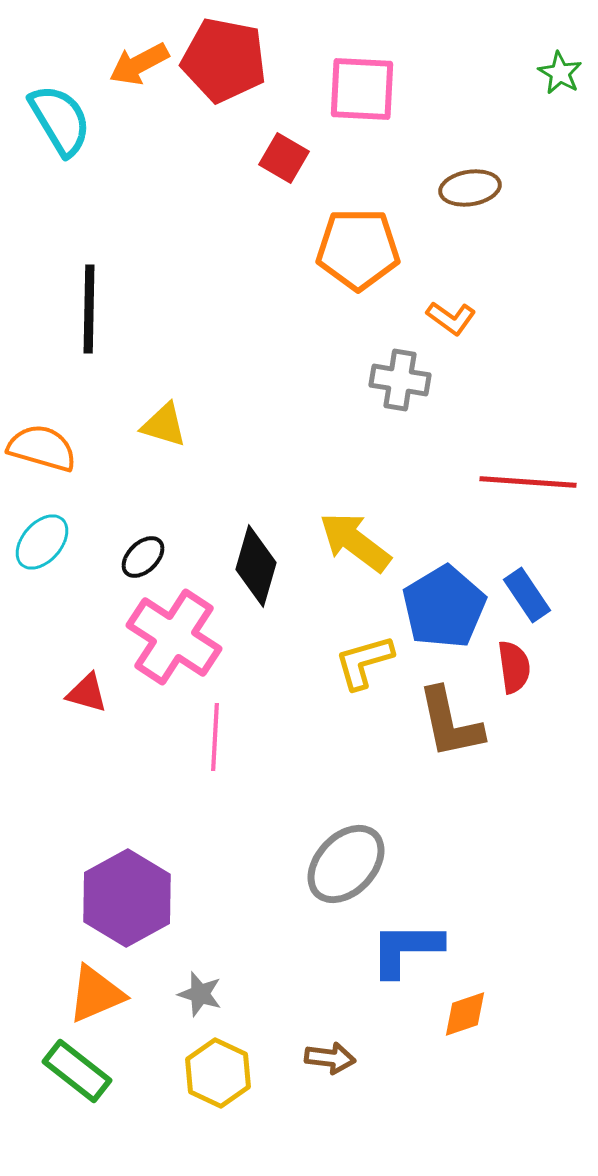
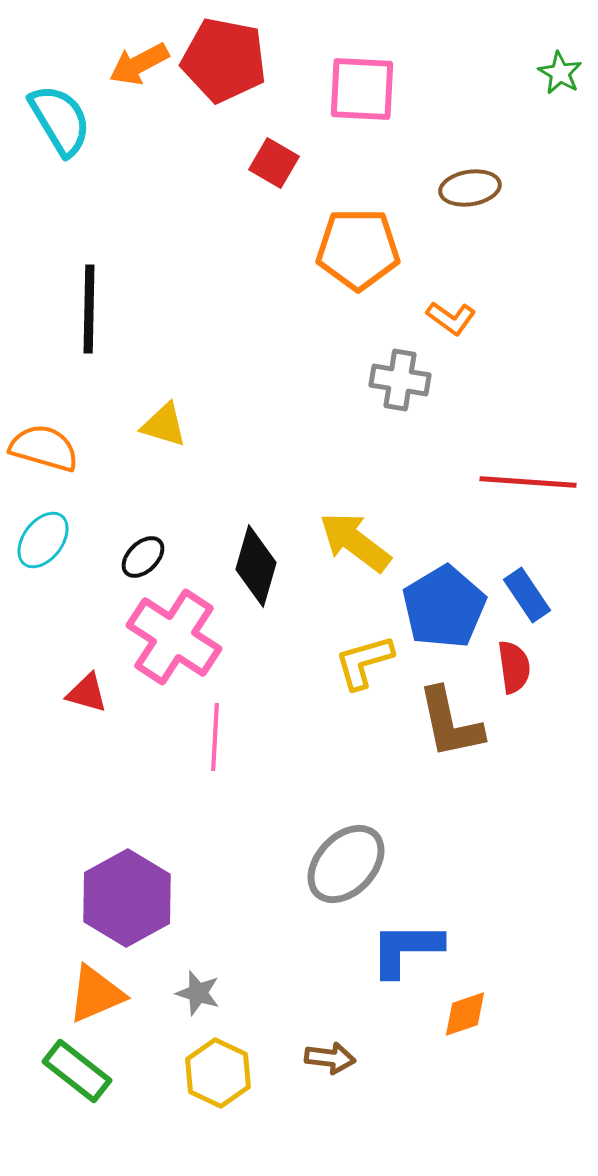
red square: moved 10 px left, 5 px down
orange semicircle: moved 2 px right
cyan ellipse: moved 1 px right, 2 px up; rotated 4 degrees counterclockwise
gray star: moved 2 px left, 1 px up
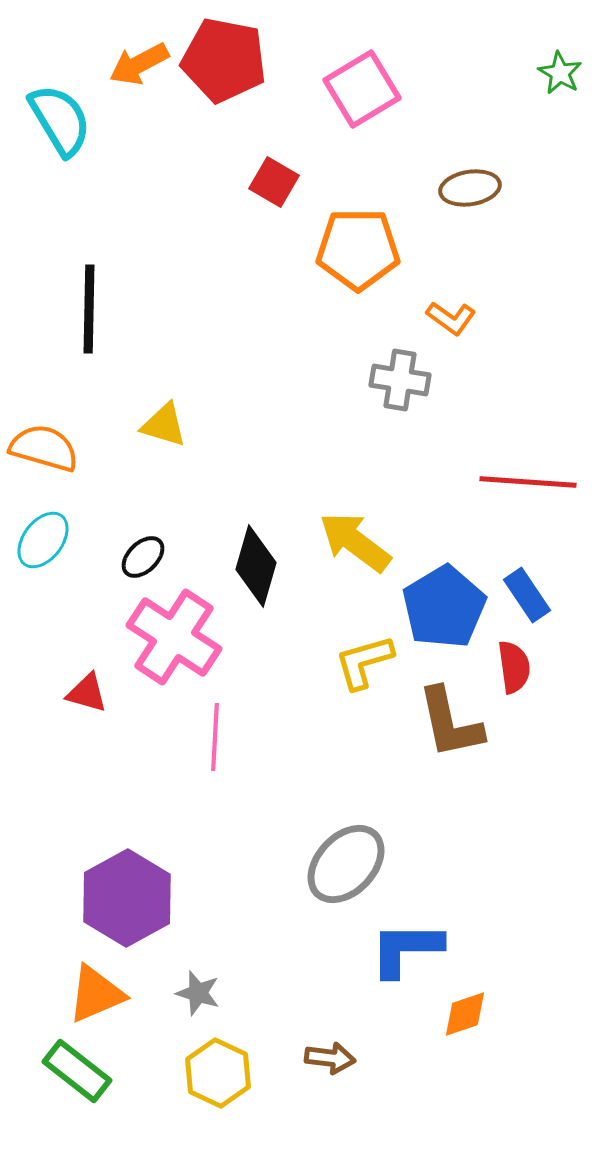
pink square: rotated 34 degrees counterclockwise
red square: moved 19 px down
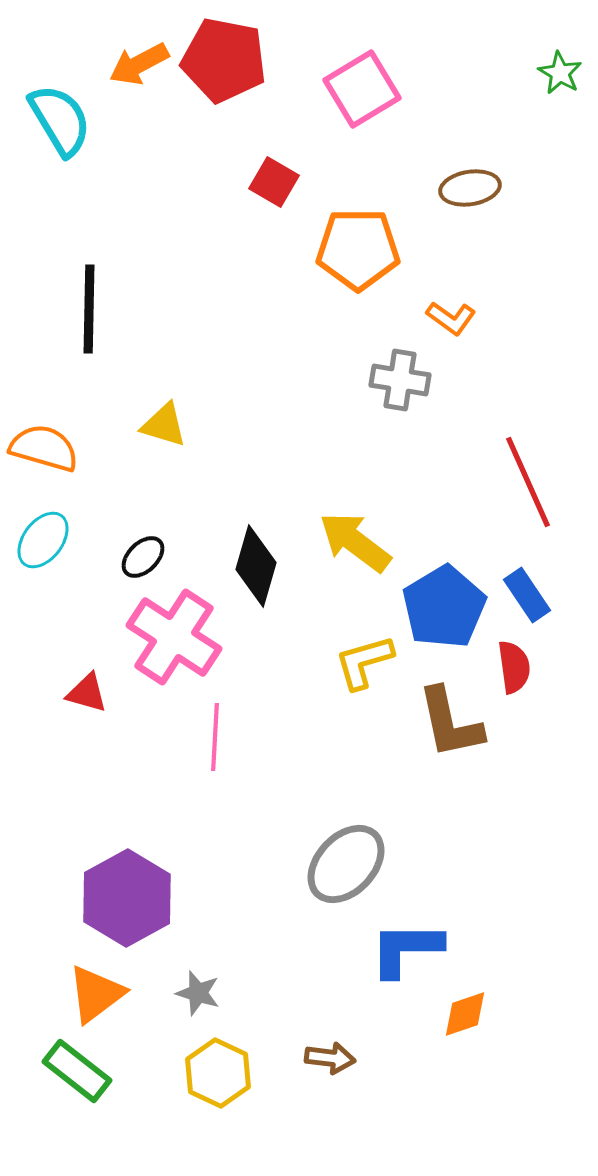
red line: rotated 62 degrees clockwise
orange triangle: rotated 14 degrees counterclockwise
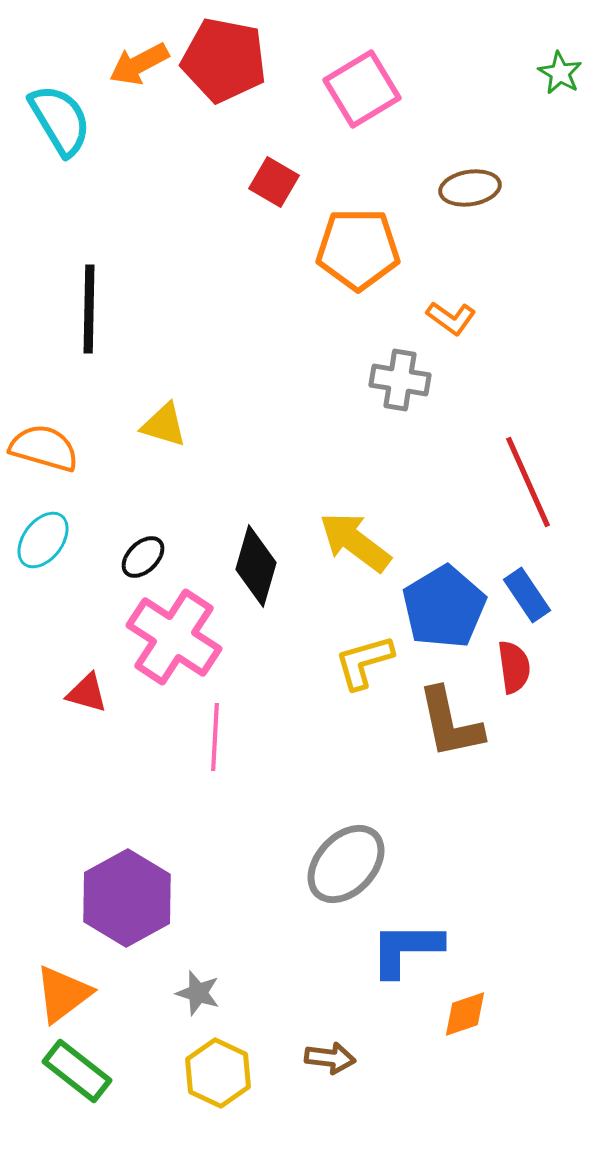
orange triangle: moved 33 px left
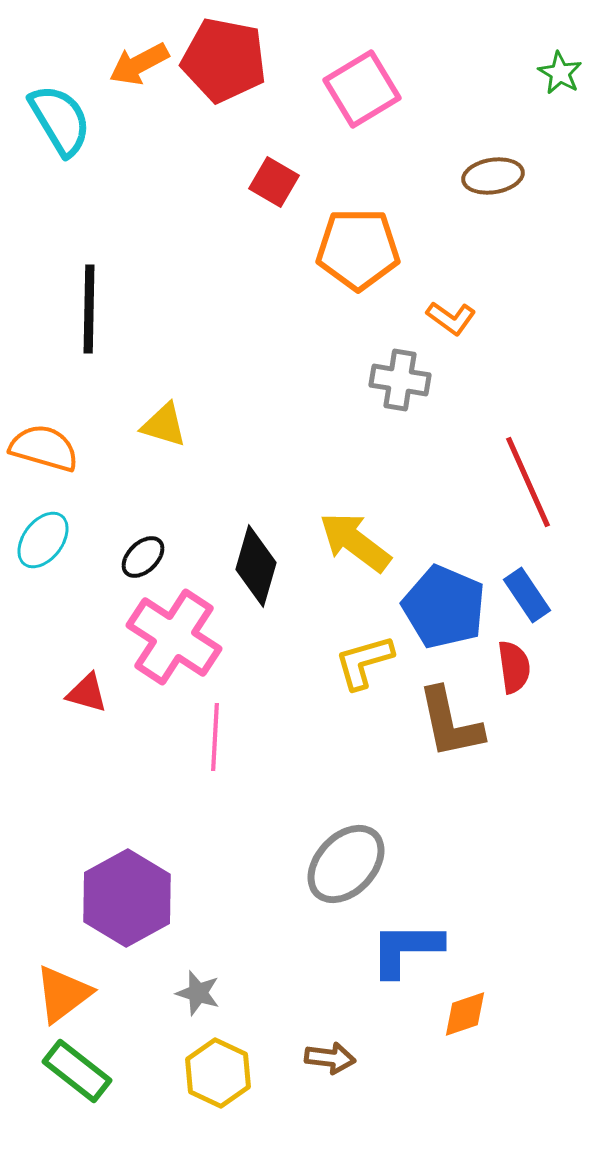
brown ellipse: moved 23 px right, 12 px up
blue pentagon: rotated 18 degrees counterclockwise
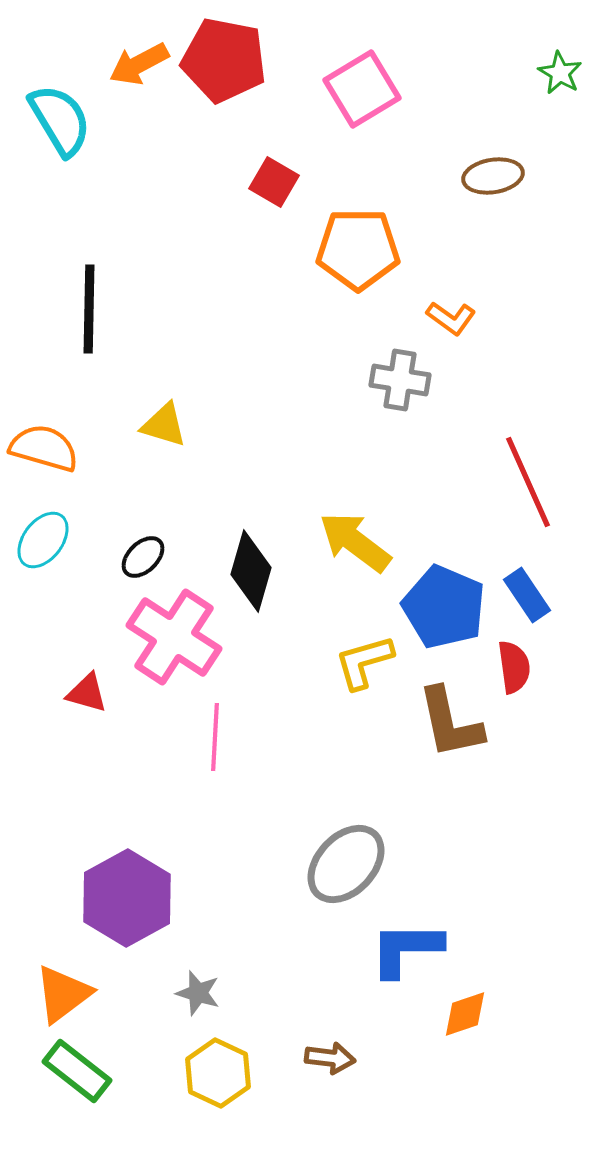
black diamond: moved 5 px left, 5 px down
